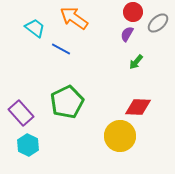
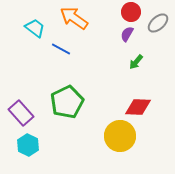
red circle: moved 2 px left
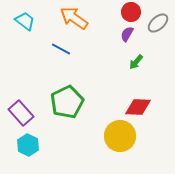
cyan trapezoid: moved 10 px left, 7 px up
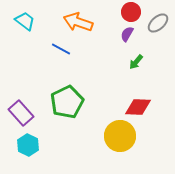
orange arrow: moved 4 px right, 4 px down; rotated 16 degrees counterclockwise
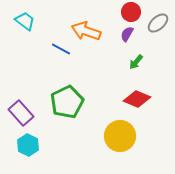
orange arrow: moved 8 px right, 9 px down
red diamond: moved 1 px left, 8 px up; rotated 20 degrees clockwise
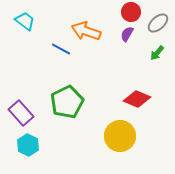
green arrow: moved 21 px right, 9 px up
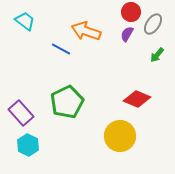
gray ellipse: moved 5 px left, 1 px down; rotated 15 degrees counterclockwise
green arrow: moved 2 px down
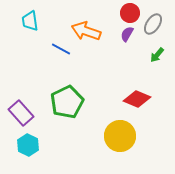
red circle: moved 1 px left, 1 px down
cyan trapezoid: moved 5 px right; rotated 135 degrees counterclockwise
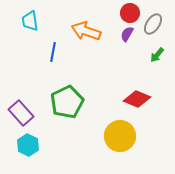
blue line: moved 8 px left, 3 px down; rotated 72 degrees clockwise
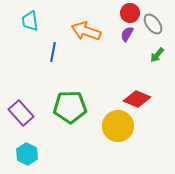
gray ellipse: rotated 70 degrees counterclockwise
green pentagon: moved 3 px right, 5 px down; rotated 24 degrees clockwise
yellow circle: moved 2 px left, 10 px up
cyan hexagon: moved 1 px left, 9 px down
